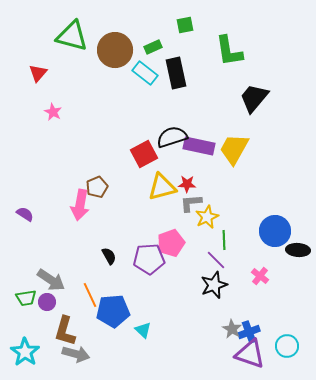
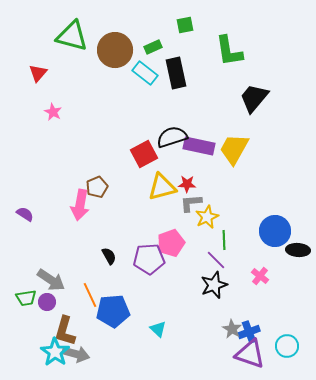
cyan triangle at (143, 330): moved 15 px right, 1 px up
cyan star at (25, 352): moved 30 px right
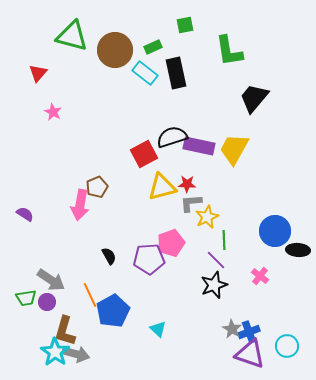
blue pentagon at (113, 311): rotated 24 degrees counterclockwise
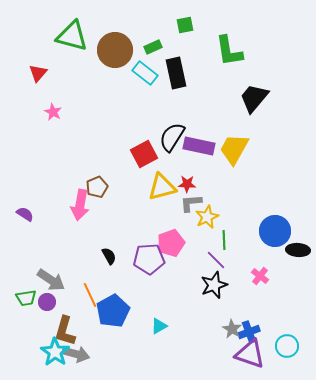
black semicircle at (172, 137): rotated 40 degrees counterclockwise
cyan triangle at (158, 329): moved 1 px right, 3 px up; rotated 48 degrees clockwise
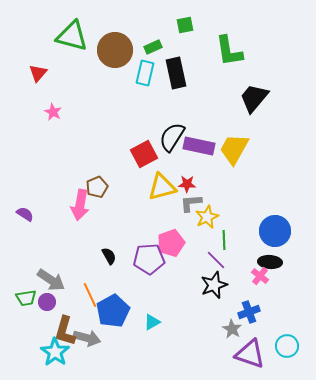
cyan rectangle at (145, 73): rotated 65 degrees clockwise
black ellipse at (298, 250): moved 28 px left, 12 px down
cyan triangle at (159, 326): moved 7 px left, 4 px up
blue cross at (249, 332): moved 20 px up
gray arrow at (76, 354): moved 11 px right, 16 px up
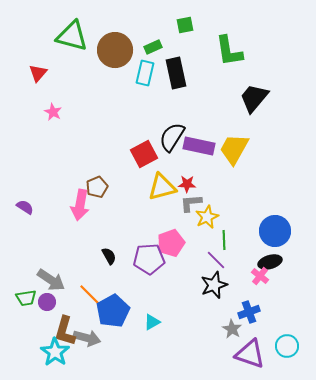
purple semicircle at (25, 214): moved 7 px up
black ellipse at (270, 262): rotated 20 degrees counterclockwise
orange line at (90, 295): rotated 20 degrees counterclockwise
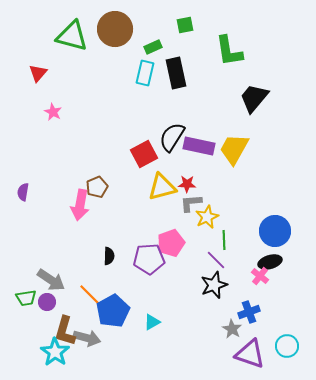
brown circle at (115, 50): moved 21 px up
purple semicircle at (25, 207): moved 2 px left, 15 px up; rotated 114 degrees counterclockwise
black semicircle at (109, 256): rotated 30 degrees clockwise
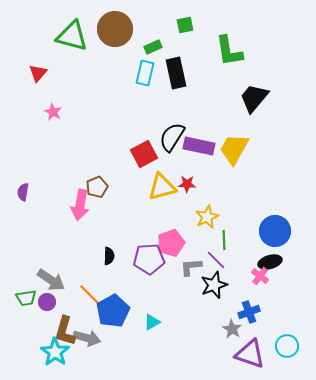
gray L-shape at (191, 203): moved 64 px down
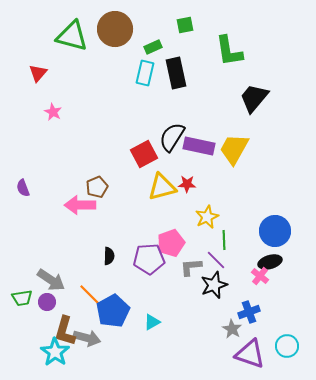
purple semicircle at (23, 192): moved 4 px up; rotated 30 degrees counterclockwise
pink arrow at (80, 205): rotated 80 degrees clockwise
green trapezoid at (26, 298): moved 4 px left
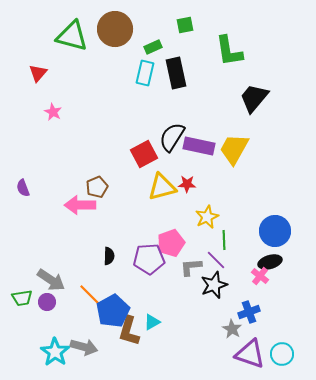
brown L-shape at (65, 331): moved 64 px right
gray arrow at (87, 338): moved 3 px left, 9 px down
cyan circle at (287, 346): moved 5 px left, 8 px down
